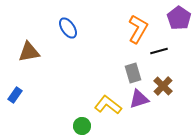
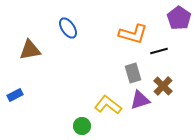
orange L-shape: moved 5 px left, 5 px down; rotated 76 degrees clockwise
brown triangle: moved 1 px right, 2 px up
blue rectangle: rotated 28 degrees clockwise
purple triangle: moved 1 px right, 1 px down
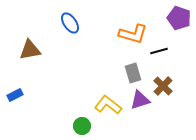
purple pentagon: rotated 15 degrees counterclockwise
blue ellipse: moved 2 px right, 5 px up
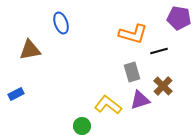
purple pentagon: rotated 10 degrees counterclockwise
blue ellipse: moved 9 px left; rotated 15 degrees clockwise
gray rectangle: moved 1 px left, 1 px up
blue rectangle: moved 1 px right, 1 px up
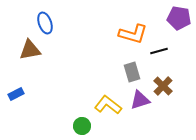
blue ellipse: moved 16 px left
